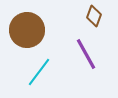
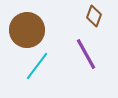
cyan line: moved 2 px left, 6 px up
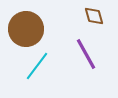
brown diamond: rotated 35 degrees counterclockwise
brown circle: moved 1 px left, 1 px up
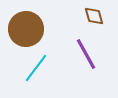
cyan line: moved 1 px left, 2 px down
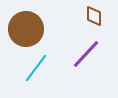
brown diamond: rotated 15 degrees clockwise
purple line: rotated 72 degrees clockwise
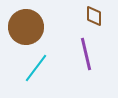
brown circle: moved 2 px up
purple line: rotated 56 degrees counterclockwise
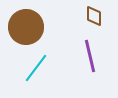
purple line: moved 4 px right, 2 px down
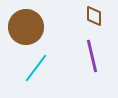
purple line: moved 2 px right
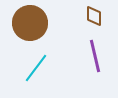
brown circle: moved 4 px right, 4 px up
purple line: moved 3 px right
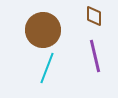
brown circle: moved 13 px right, 7 px down
cyan line: moved 11 px right; rotated 16 degrees counterclockwise
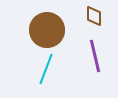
brown circle: moved 4 px right
cyan line: moved 1 px left, 1 px down
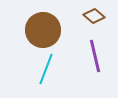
brown diamond: rotated 50 degrees counterclockwise
brown circle: moved 4 px left
